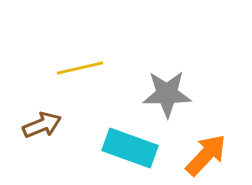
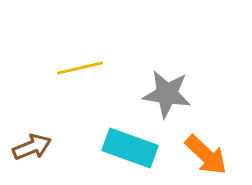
gray star: rotated 9 degrees clockwise
brown arrow: moved 10 px left, 22 px down
orange arrow: rotated 90 degrees clockwise
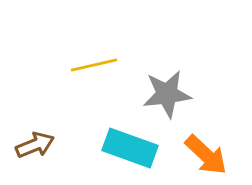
yellow line: moved 14 px right, 3 px up
gray star: rotated 15 degrees counterclockwise
brown arrow: moved 3 px right, 2 px up
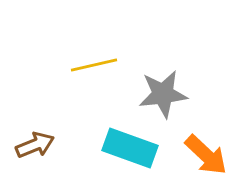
gray star: moved 4 px left
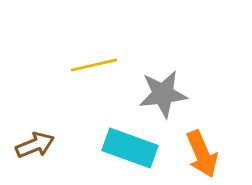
orange arrow: moved 4 px left, 1 px up; rotated 24 degrees clockwise
